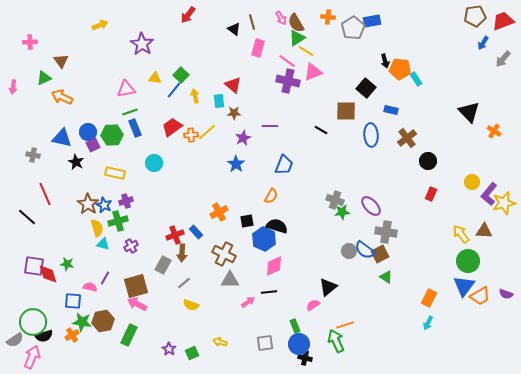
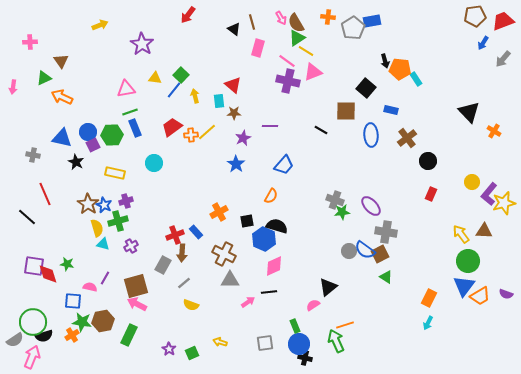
blue trapezoid at (284, 165): rotated 20 degrees clockwise
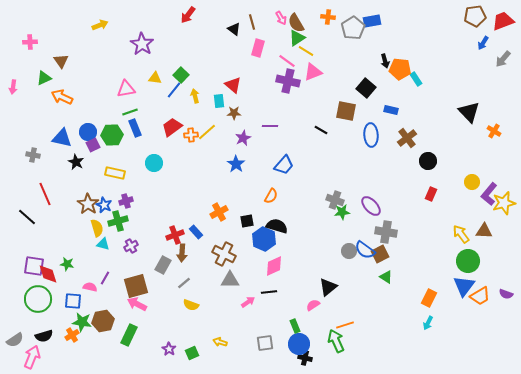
brown square at (346, 111): rotated 10 degrees clockwise
green circle at (33, 322): moved 5 px right, 23 px up
